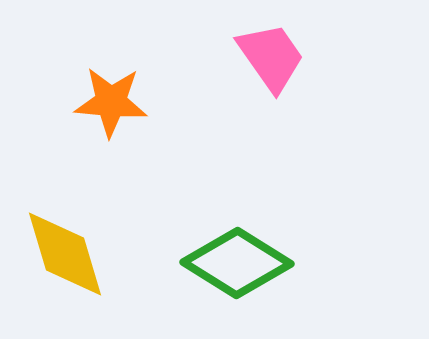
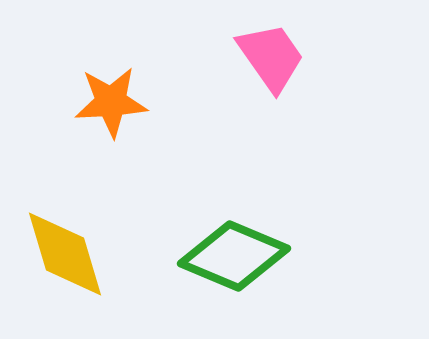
orange star: rotated 8 degrees counterclockwise
green diamond: moved 3 px left, 7 px up; rotated 9 degrees counterclockwise
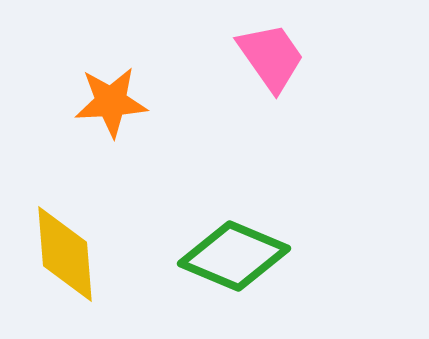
yellow diamond: rotated 12 degrees clockwise
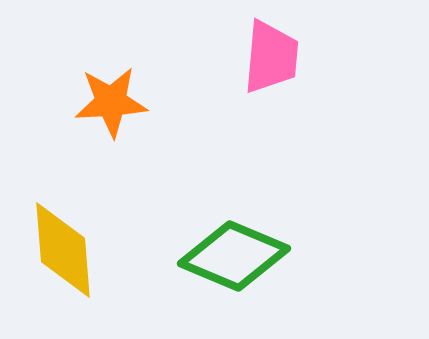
pink trapezoid: rotated 40 degrees clockwise
yellow diamond: moved 2 px left, 4 px up
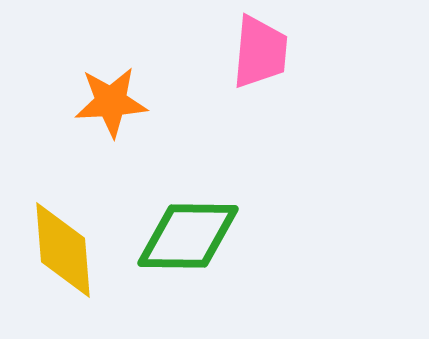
pink trapezoid: moved 11 px left, 5 px up
green diamond: moved 46 px left, 20 px up; rotated 22 degrees counterclockwise
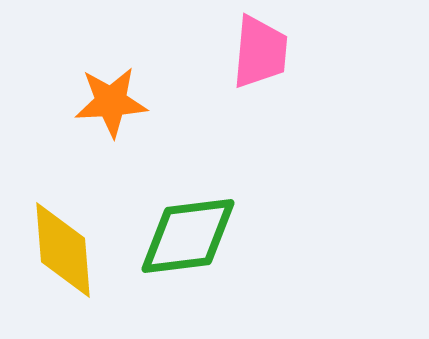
green diamond: rotated 8 degrees counterclockwise
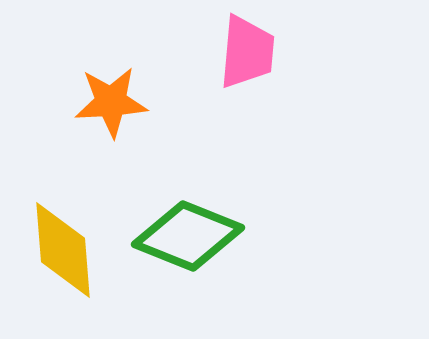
pink trapezoid: moved 13 px left
green diamond: rotated 29 degrees clockwise
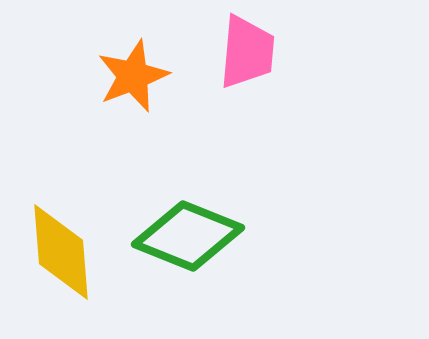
orange star: moved 22 px right, 26 px up; rotated 18 degrees counterclockwise
yellow diamond: moved 2 px left, 2 px down
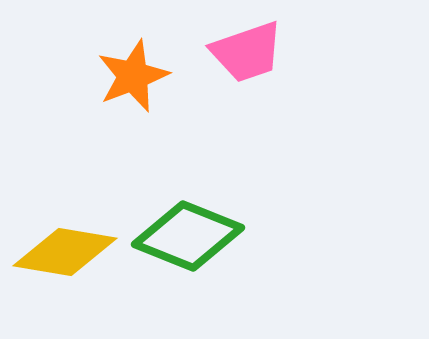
pink trapezoid: rotated 66 degrees clockwise
yellow diamond: moved 4 px right; rotated 76 degrees counterclockwise
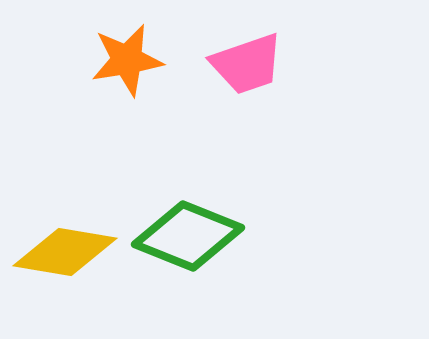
pink trapezoid: moved 12 px down
orange star: moved 6 px left, 16 px up; rotated 12 degrees clockwise
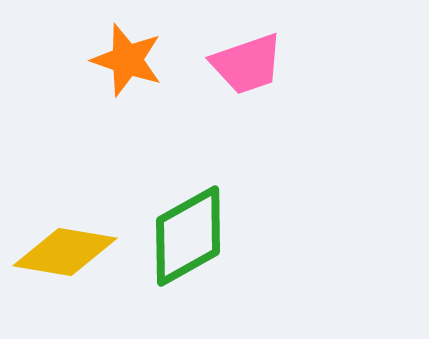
orange star: rotated 28 degrees clockwise
green diamond: rotated 51 degrees counterclockwise
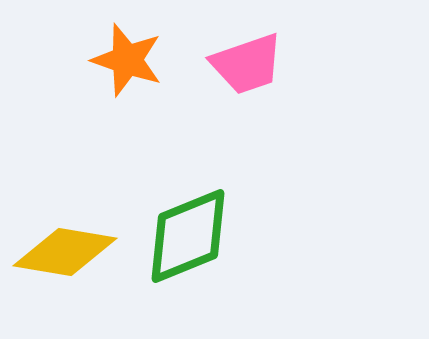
green diamond: rotated 7 degrees clockwise
